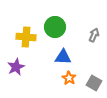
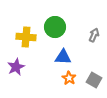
gray square: moved 3 px up
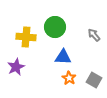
gray arrow: rotated 64 degrees counterclockwise
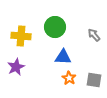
yellow cross: moved 5 px left, 1 px up
gray square: rotated 21 degrees counterclockwise
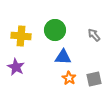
green circle: moved 3 px down
purple star: rotated 18 degrees counterclockwise
gray square: moved 1 px up; rotated 21 degrees counterclockwise
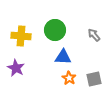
purple star: moved 1 px down
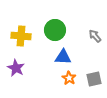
gray arrow: moved 1 px right, 1 px down
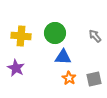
green circle: moved 3 px down
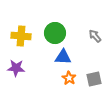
purple star: rotated 24 degrees counterclockwise
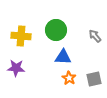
green circle: moved 1 px right, 3 px up
